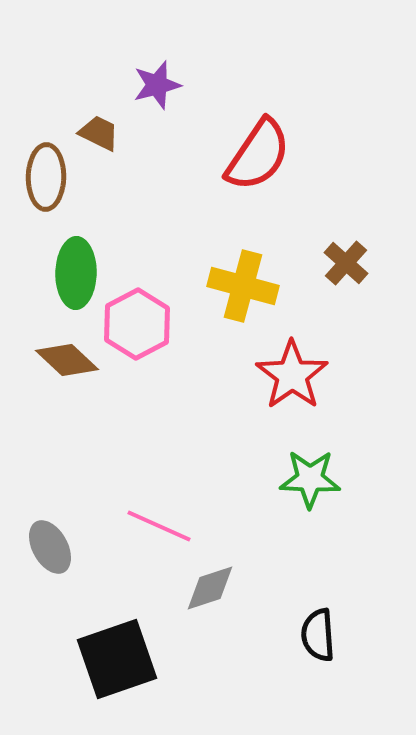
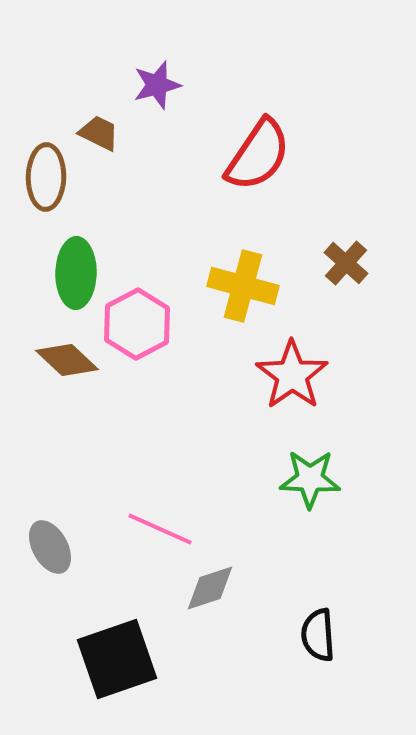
pink line: moved 1 px right, 3 px down
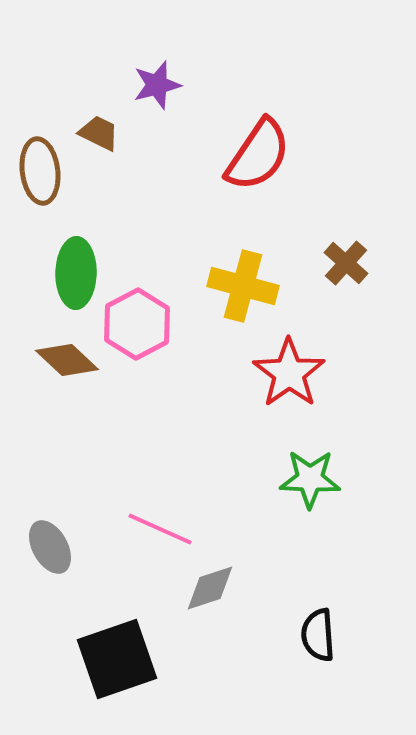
brown ellipse: moved 6 px left, 6 px up; rotated 8 degrees counterclockwise
red star: moved 3 px left, 2 px up
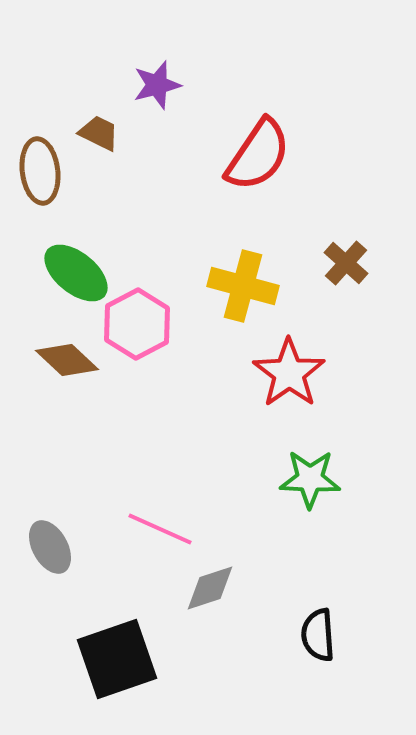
green ellipse: rotated 52 degrees counterclockwise
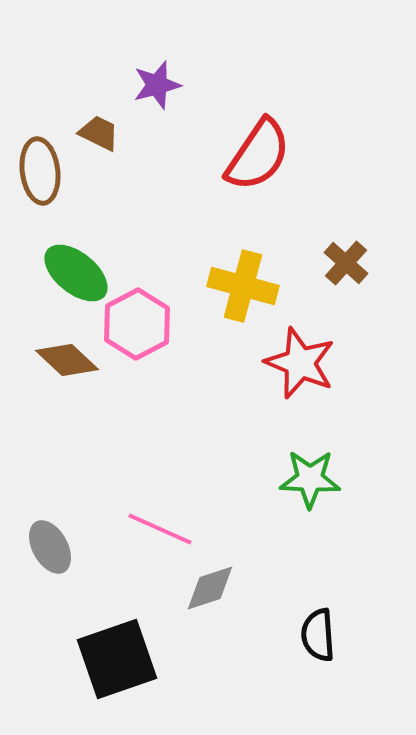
red star: moved 11 px right, 10 px up; rotated 14 degrees counterclockwise
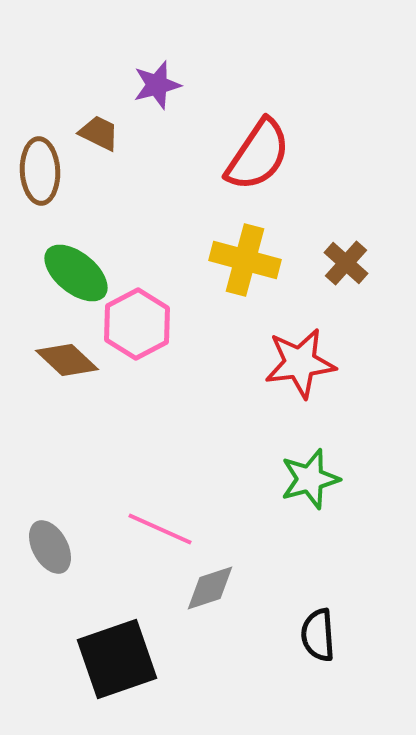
brown ellipse: rotated 4 degrees clockwise
yellow cross: moved 2 px right, 26 px up
red star: rotated 30 degrees counterclockwise
green star: rotated 18 degrees counterclockwise
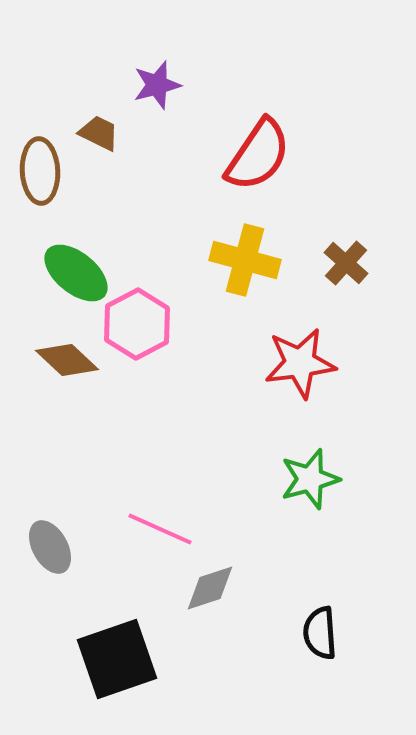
black semicircle: moved 2 px right, 2 px up
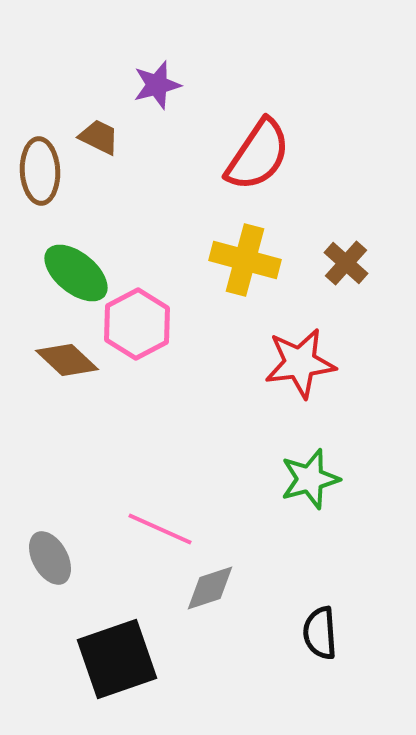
brown trapezoid: moved 4 px down
gray ellipse: moved 11 px down
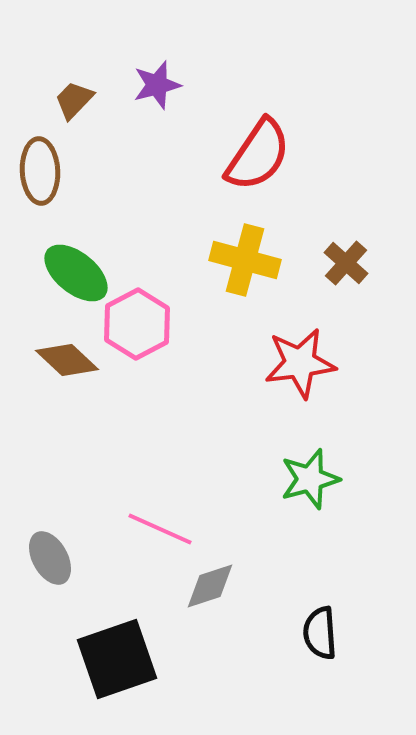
brown trapezoid: moved 25 px left, 37 px up; rotated 72 degrees counterclockwise
gray diamond: moved 2 px up
